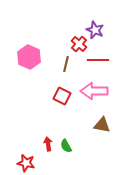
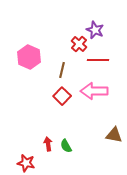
brown line: moved 4 px left, 6 px down
red square: rotated 18 degrees clockwise
brown triangle: moved 12 px right, 10 px down
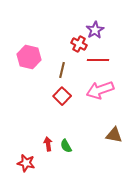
purple star: rotated 18 degrees clockwise
red cross: rotated 14 degrees counterclockwise
pink hexagon: rotated 10 degrees counterclockwise
pink arrow: moved 6 px right, 1 px up; rotated 20 degrees counterclockwise
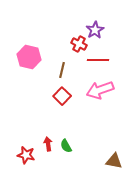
brown triangle: moved 26 px down
red star: moved 8 px up
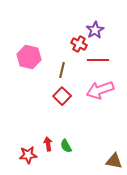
red star: moved 2 px right; rotated 18 degrees counterclockwise
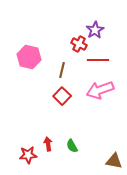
green semicircle: moved 6 px right
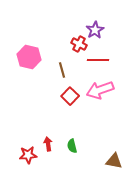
brown line: rotated 28 degrees counterclockwise
red square: moved 8 px right
green semicircle: rotated 16 degrees clockwise
